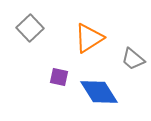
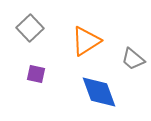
orange triangle: moved 3 px left, 3 px down
purple square: moved 23 px left, 3 px up
blue diamond: rotated 12 degrees clockwise
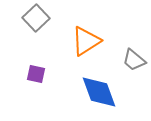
gray square: moved 6 px right, 10 px up
gray trapezoid: moved 1 px right, 1 px down
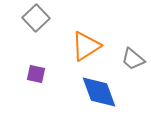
orange triangle: moved 5 px down
gray trapezoid: moved 1 px left, 1 px up
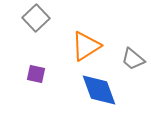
blue diamond: moved 2 px up
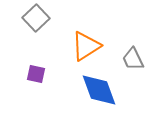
gray trapezoid: rotated 25 degrees clockwise
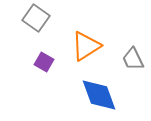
gray square: rotated 12 degrees counterclockwise
purple square: moved 8 px right, 12 px up; rotated 18 degrees clockwise
blue diamond: moved 5 px down
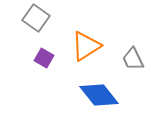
purple square: moved 4 px up
blue diamond: rotated 18 degrees counterclockwise
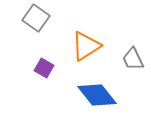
purple square: moved 10 px down
blue diamond: moved 2 px left
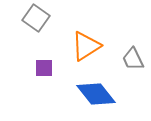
purple square: rotated 30 degrees counterclockwise
blue diamond: moved 1 px left, 1 px up
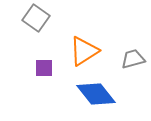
orange triangle: moved 2 px left, 5 px down
gray trapezoid: rotated 100 degrees clockwise
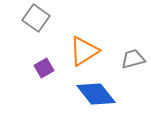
purple square: rotated 30 degrees counterclockwise
